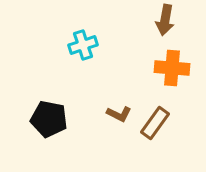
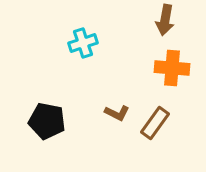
cyan cross: moved 2 px up
brown L-shape: moved 2 px left, 1 px up
black pentagon: moved 2 px left, 2 px down
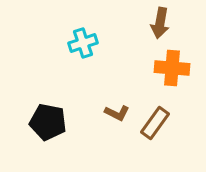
brown arrow: moved 5 px left, 3 px down
black pentagon: moved 1 px right, 1 px down
